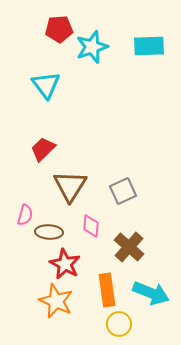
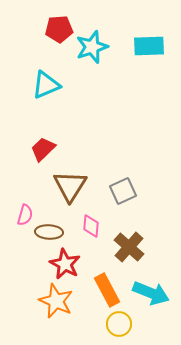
cyan triangle: rotated 44 degrees clockwise
orange rectangle: rotated 20 degrees counterclockwise
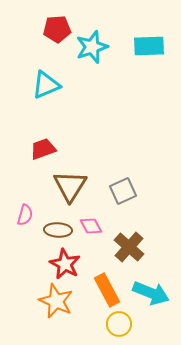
red pentagon: moved 2 px left
red trapezoid: rotated 24 degrees clockwise
pink diamond: rotated 35 degrees counterclockwise
brown ellipse: moved 9 px right, 2 px up
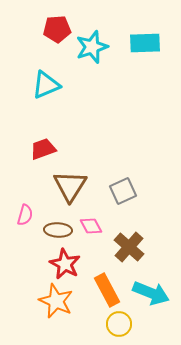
cyan rectangle: moved 4 px left, 3 px up
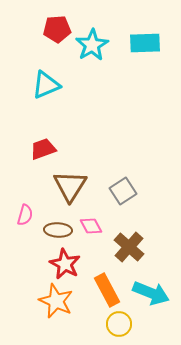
cyan star: moved 2 px up; rotated 12 degrees counterclockwise
gray square: rotated 8 degrees counterclockwise
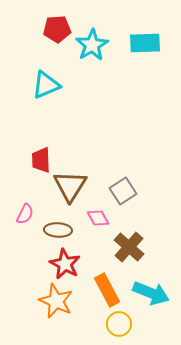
red trapezoid: moved 2 px left, 11 px down; rotated 72 degrees counterclockwise
pink semicircle: moved 1 px up; rotated 10 degrees clockwise
pink diamond: moved 7 px right, 8 px up
